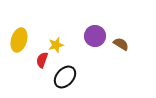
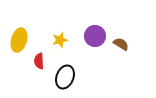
yellow star: moved 4 px right, 5 px up
red semicircle: moved 3 px left, 1 px down; rotated 21 degrees counterclockwise
black ellipse: rotated 20 degrees counterclockwise
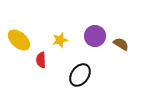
yellow ellipse: rotated 65 degrees counterclockwise
red semicircle: moved 2 px right, 1 px up
black ellipse: moved 15 px right, 2 px up; rotated 15 degrees clockwise
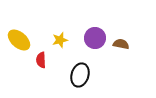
purple circle: moved 2 px down
brown semicircle: rotated 21 degrees counterclockwise
black ellipse: rotated 20 degrees counterclockwise
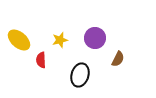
brown semicircle: moved 3 px left, 15 px down; rotated 105 degrees clockwise
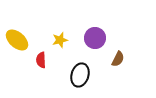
yellow ellipse: moved 2 px left
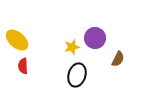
yellow star: moved 12 px right, 7 px down
red semicircle: moved 18 px left, 6 px down
black ellipse: moved 3 px left
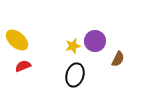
purple circle: moved 3 px down
yellow star: moved 1 px right, 1 px up
red semicircle: rotated 70 degrees clockwise
black ellipse: moved 2 px left
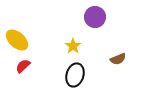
purple circle: moved 24 px up
yellow star: rotated 21 degrees counterclockwise
brown semicircle: rotated 42 degrees clockwise
red semicircle: rotated 21 degrees counterclockwise
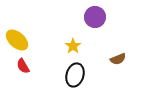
red semicircle: rotated 77 degrees counterclockwise
